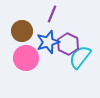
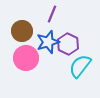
cyan semicircle: moved 9 px down
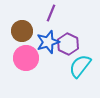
purple line: moved 1 px left, 1 px up
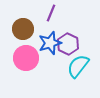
brown circle: moved 1 px right, 2 px up
blue star: moved 2 px right, 1 px down
cyan semicircle: moved 2 px left
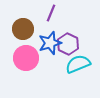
cyan semicircle: moved 2 px up; rotated 30 degrees clockwise
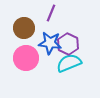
brown circle: moved 1 px right, 1 px up
blue star: rotated 25 degrees clockwise
cyan semicircle: moved 9 px left, 1 px up
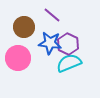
purple line: moved 1 px right, 2 px down; rotated 72 degrees counterclockwise
brown circle: moved 1 px up
pink circle: moved 8 px left
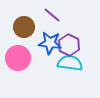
purple hexagon: moved 1 px right, 1 px down
cyan semicircle: moved 1 px right; rotated 30 degrees clockwise
